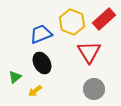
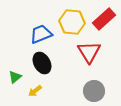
yellow hexagon: rotated 15 degrees counterclockwise
gray circle: moved 2 px down
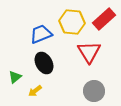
black ellipse: moved 2 px right
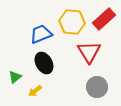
gray circle: moved 3 px right, 4 px up
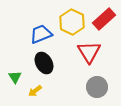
yellow hexagon: rotated 20 degrees clockwise
green triangle: rotated 24 degrees counterclockwise
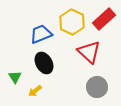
red triangle: rotated 15 degrees counterclockwise
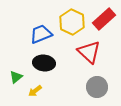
black ellipse: rotated 55 degrees counterclockwise
green triangle: moved 1 px right; rotated 24 degrees clockwise
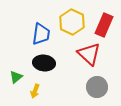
red rectangle: moved 6 px down; rotated 25 degrees counterclockwise
blue trapezoid: rotated 120 degrees clockwise
red triangle: moved 2 px down
yellow arrow: rotated 32 degrees counterclockwise
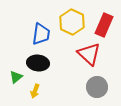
black ellipse: moved 6 px left
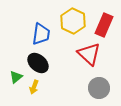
yellow hexagon: moved 1 px right, 1 px up
black ellipse: rotated 35 degrees clockwise
gray circle: moved 2 px right, 1 px down
yellow arrow: moved 1 px left, 4 px up
